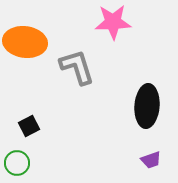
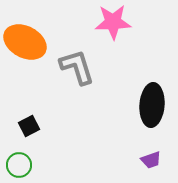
orange ellipse: rotated 21 degrees clockwise
black ellipse: moved 5 px right, 1 px up
green circle: moved 2 px right, 2 px down
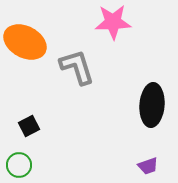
purple trapezoid: moved 3 px left, 6 px down
